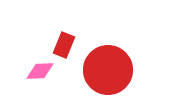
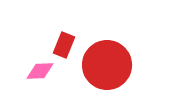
red circle: moved 1 px left, 5 px up
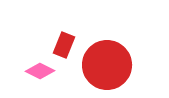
pink diamond: rotated 28 degrees clockwise
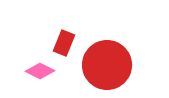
red rectangle: moved 2 px up
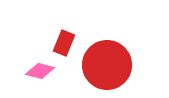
pink diamond: rotated 12 degrees counterclockwise
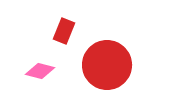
red rectangle: moved 12 px up
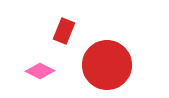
pink diamond: rotated 12 degrees clockwise
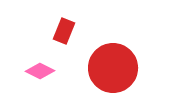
red circle: moved 6 px right, 3 px down
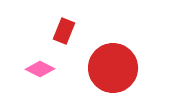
pink diamond: moved 2 px up
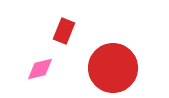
pink diamond: rotated 40 degrees counterclockwise
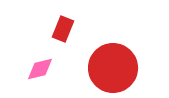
red rectangle: moved 1 px left, 2 px up
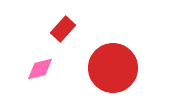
red rectangle: rotated 20 degrees clockwise
